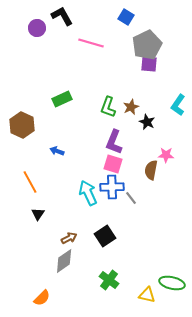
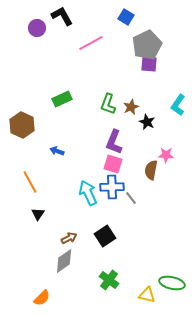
pink line: rotated 45 degrees counterclockwise
green L-shape: moved 3 px up
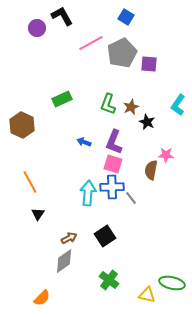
gray pentagon: moved 25 px left, 8 px down
blue arrow: moved 27 px right, 9 px up
cyan arrow: rotated 30 degrees clockwise
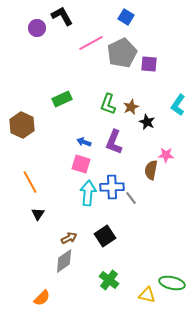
pink square: moved 32 px left
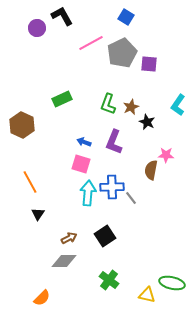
gray diamond: rotated 35 degrees clockwise
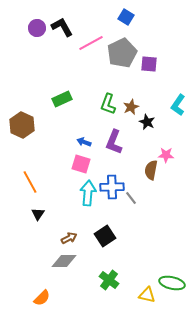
black L-shape: moved 11 px down
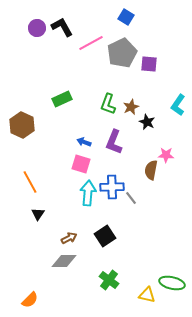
orange semicircle: moved 12 px left, 2 px down
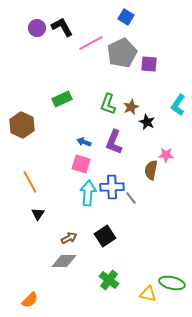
yellow triangle: moved 1 px right, 1 px up
